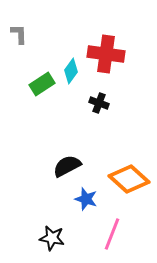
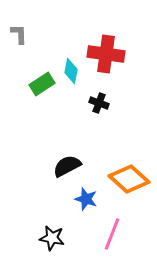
cyan diamond: rotated 25 degrees counterclockwise
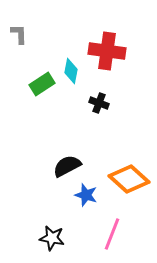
red cross: moved 1 px right, 3 px up
blue star: moved 4 px up
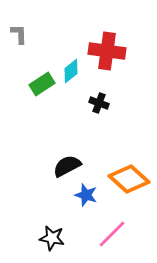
cyan diamond: rotated 40 degrees clockwise
pink line: rotated 24 degrees clockwise
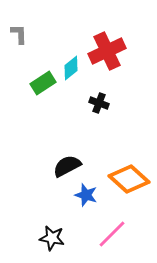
red cross: rotated 33 degrees counterclockwise
cyan diamond: moved 3 px up
green rectangle: moved 1 px right, 1 px up
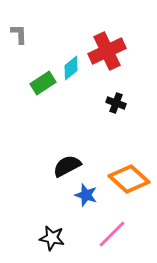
black cross: moved 17 px right
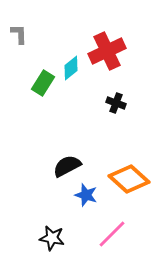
green rectangle: rotated 25 degrees counterclockwise
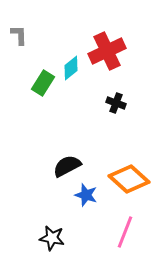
gray L-shape: moved 1 px down
pink line: moved 13 px right, 2 px up; rotated 24 degrees counterclockwise
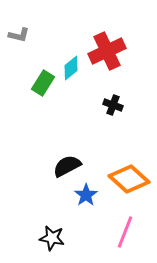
gray L-shape: rotated 105 degrees clockwise
black cross: moved 3 px left, 2 px down
blue star: rotated 20 degrees clockwise
